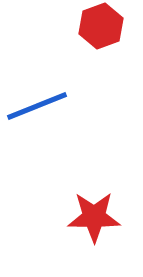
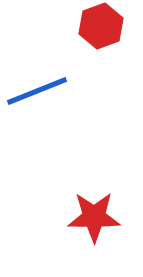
blue line: moved 15 px up
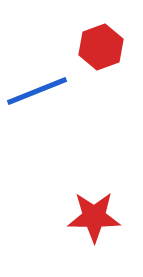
red hexagon: moved 21 px down
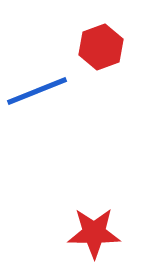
red star: moved 16 px down
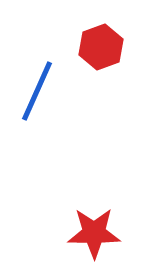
blue line: rotated 44 degrees counterclockwise
